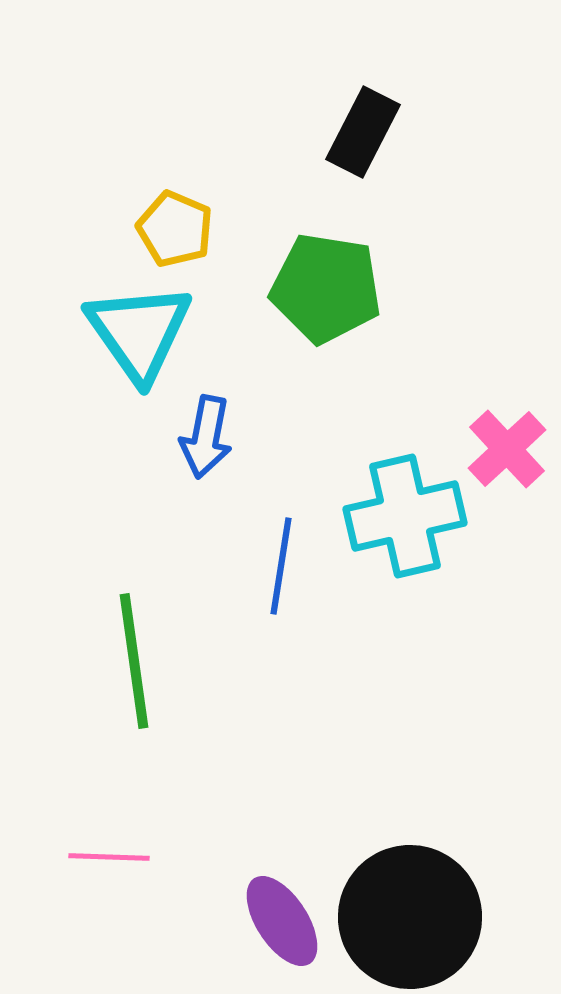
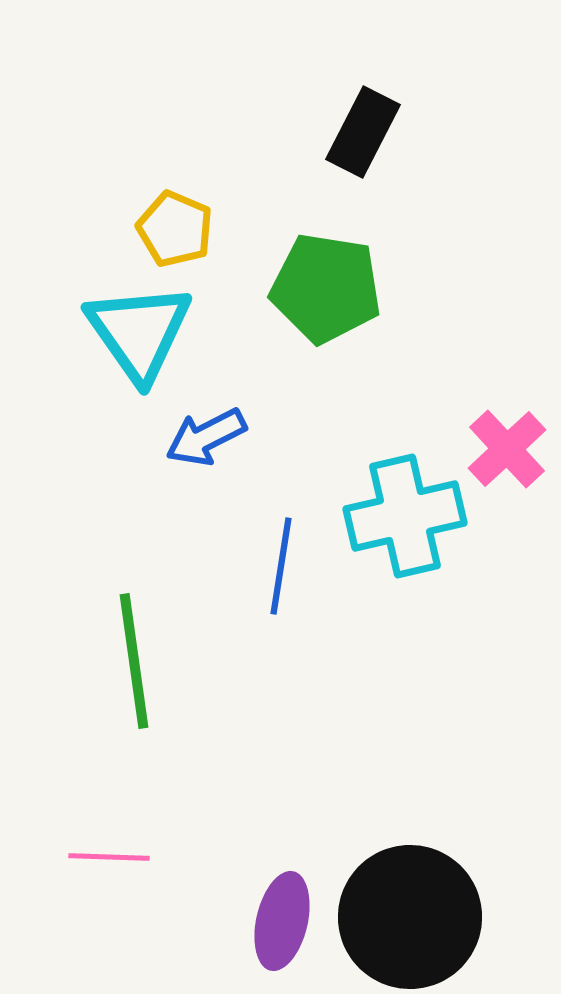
blue arrow: rotated 52 degrees clockwise
purple ellipse: rotated 46 degrees clockwise
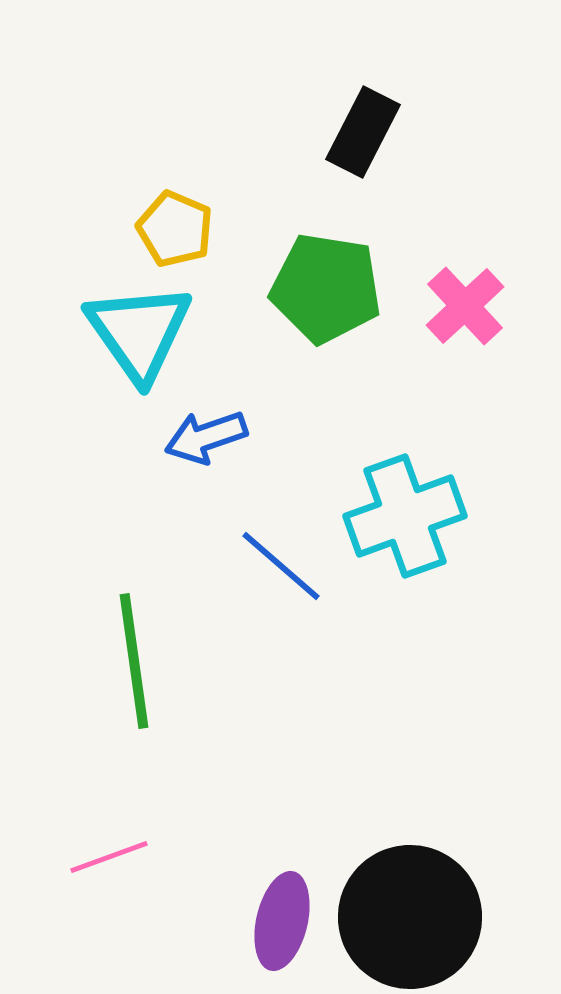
blue arrow: rotated 8 degrees clockwise
pink cross: moved 42 px left, 143 px up
cyan cross: rotated 7 degrees counterclockwise
blue line: rotated 58 degrees counterclockwise
pink line: rotated 22 degrees counterclockwise
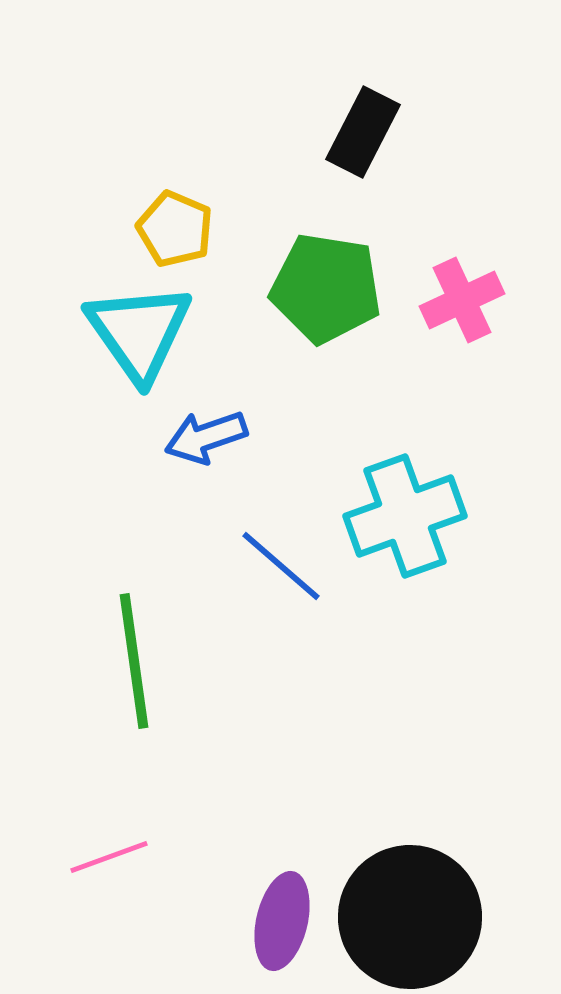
pink cross: moved 3 px left, 6 px up; rotated 18 degrees clockwise
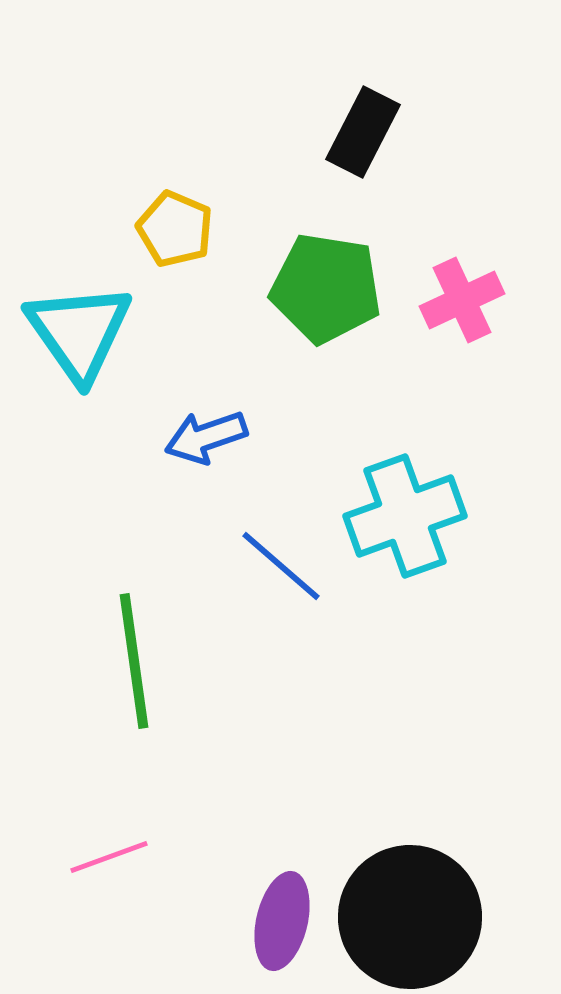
cyan triangle: moved 60 px left
